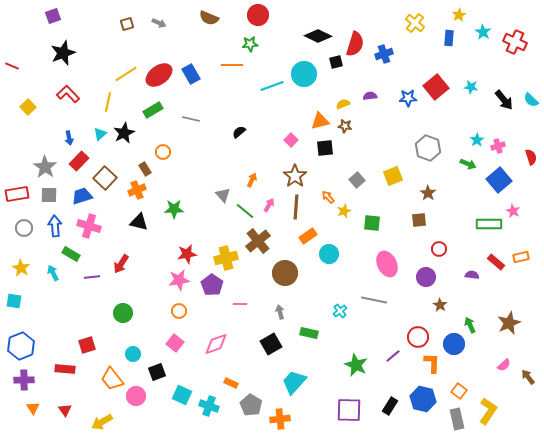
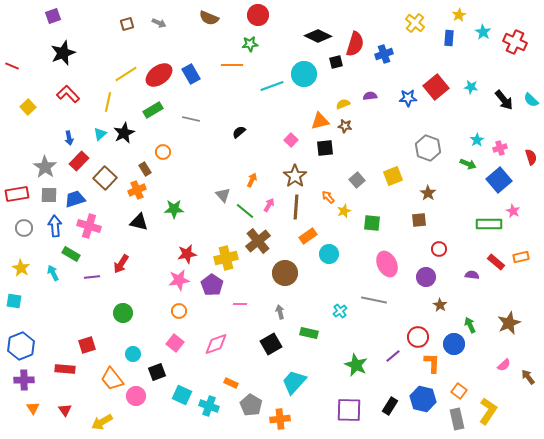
pink cross at (498, 146): moved 2 px right, 2 px down
blue trapezoid at (82, 196): moved 7 px left, 3 px down
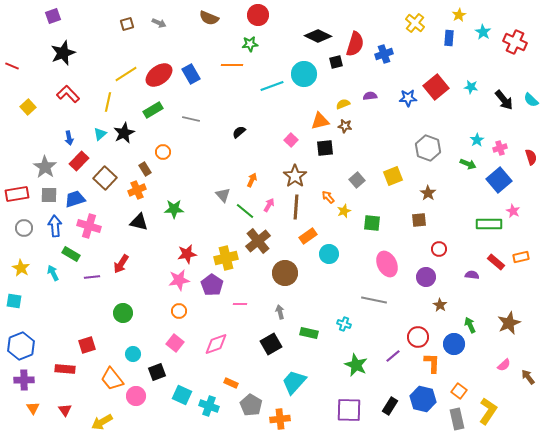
cyan cross at (340, 311): moved 4 px right, 13 px down; rotated 32 degrees counterclockwise
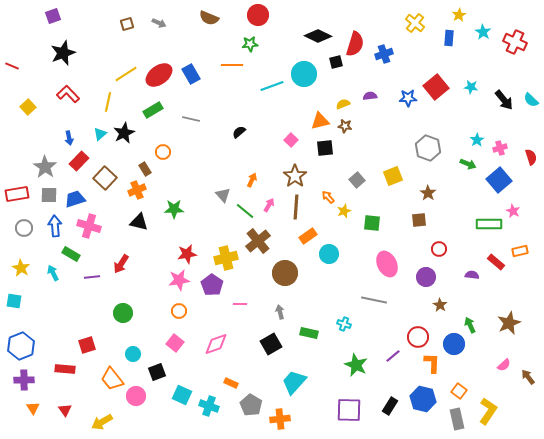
orange rectangle at (521, 257): moved 1 px left, 6 px up
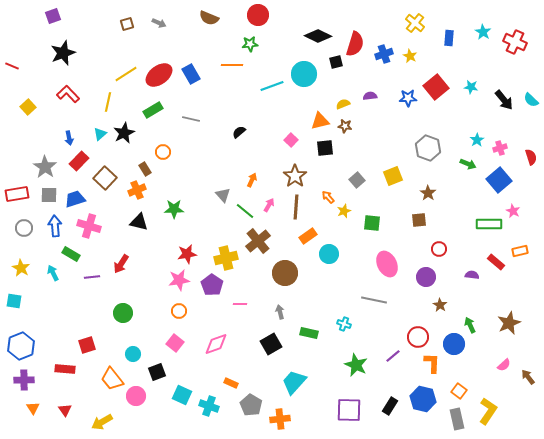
yellow star at (459, 15): moved 49 px left, 41 px down; rotated 16 degrees counterclockwise
